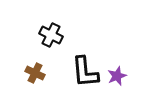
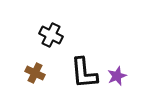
black L-shape: moved 1 px left, 1 px down
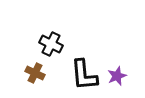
black cross: moved 9 px down
black L-shape: moved 2 px down
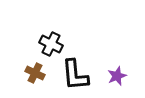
black L-shape: moved 9 px left
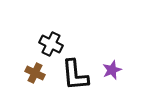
purple star: moved 5 px left, 6 px up
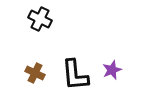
black cross: moved 11 px left, 25 px up
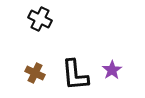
purple star: rotated 12 degrees counterclockwise
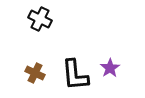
purple star: moved 2 px left, 2 px up
